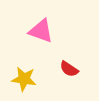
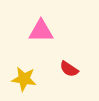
pink triangle: rotated 20 degrees counterclockwise
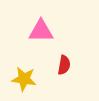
red semicircle: moved 5 px left, 4 px up; rotated 114 degrees counterclockwise
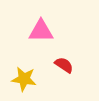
red semicircle: rotated 66 degrees counterclockwise
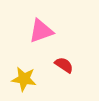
pink triangle: rotated 20 degrees counterclockwise
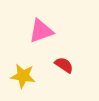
yellow star: moved 1 px left, 3 px up
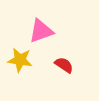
yellow star: moved 3 px left, 16 px up
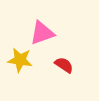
pink triangle: moved 1 px right, 2 px down
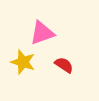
yellow star: moved 3 px right, 2 px down; rotated 10 degrees clockwise
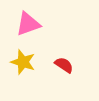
pink triangle: moved 14 px left, 9 px up
